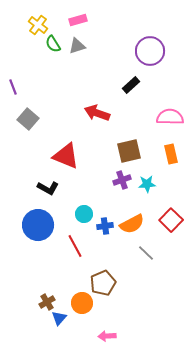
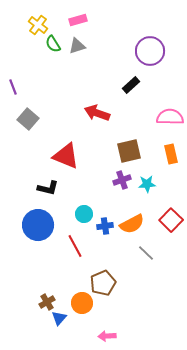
black L-shape: rotated 15 degrees counterclockwise
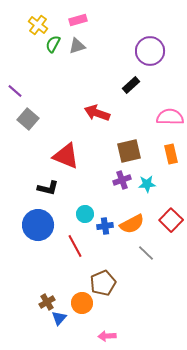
green semicircle: rotated 60 degrees clockwise
purple line: moved 2 px right, 4 px down; rotated 28 degrees counterclockwise
cyan circle: moved 1 px right
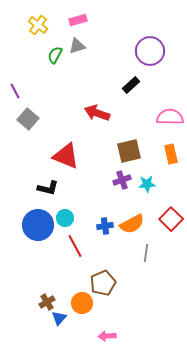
green semicircle: moved 2 px right, 11 px down
purple line: rotated 21 degrees clockwise
cyan circle: moved 20 px left, 4 px down
red square: moved 1 px up
gray line: rotated 54 degrees clockwise
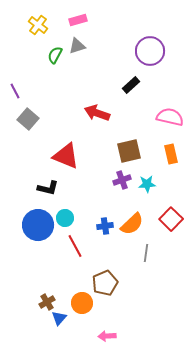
pink semicircle: rotated 12 degrees clockwise
orange semicircle: rotated 15 degrees counterclockwise
brown pentagon: moved 2 px right
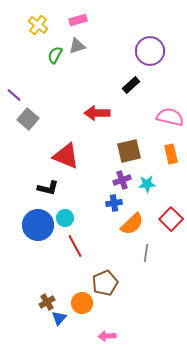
purple line: moved 1 px left, 4 px down; rotated 21 degrees counterclockwise
red arrow: rotated 20 degrees counterclockwise
blue cross: moved 9 px right, 23 px up
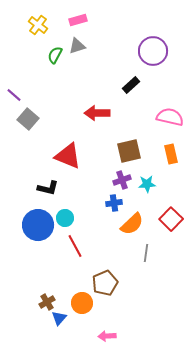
purple circle: moved 3 px right
red triangle: moved 2 px right
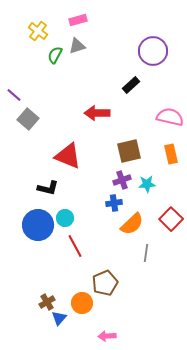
yellow cross: moved 6 px down
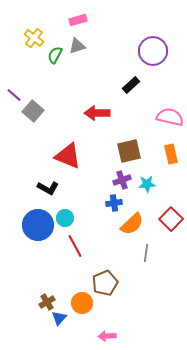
yellow cross: moved 4 px left, 7 px down
gray square: moved 5 px right, 8 px up
black L-shape: rotated 15 degrees clockwise
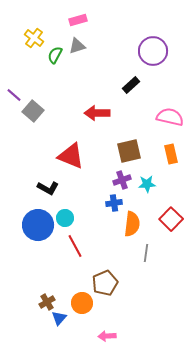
red triangle: moved 3 px right
orange semicircle: rotated 40 degrees counterclockwise
